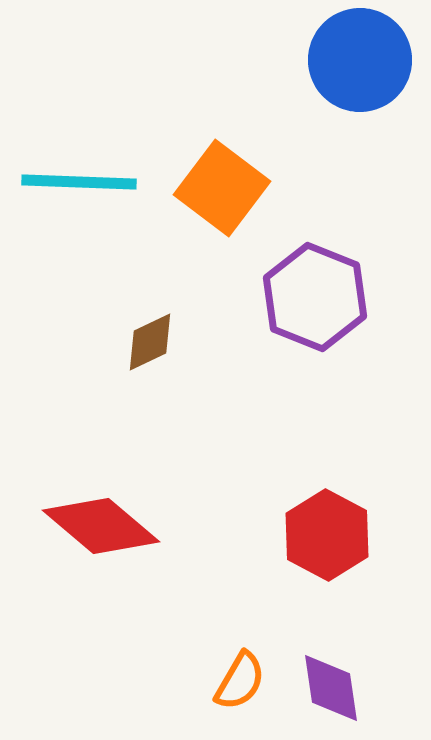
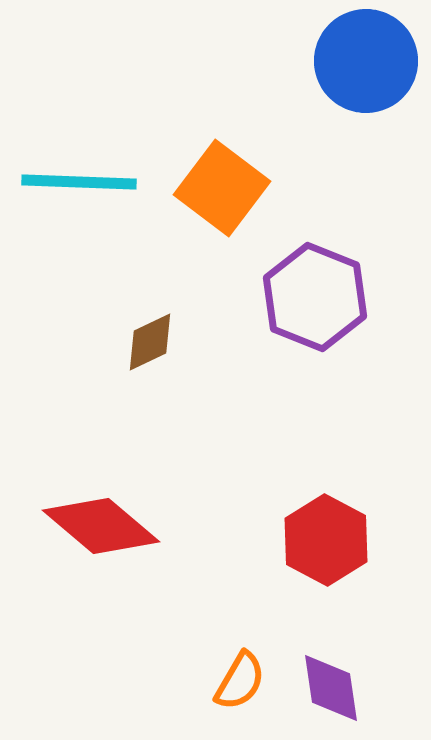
blue circle: moved 6 px right, 1 px down
red hexagon: moved 1 px left, 5 px down
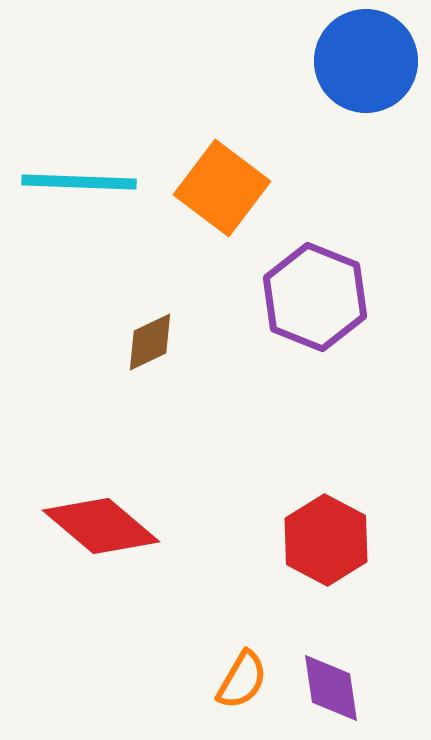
orange semicircle: moved 2 px right, 1 px up
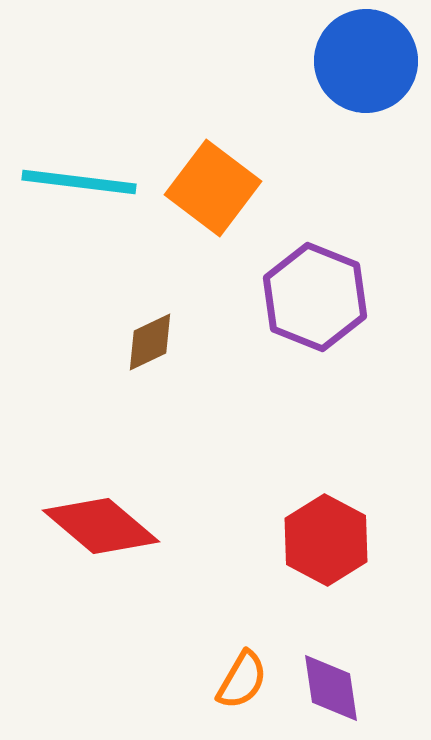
cyan line: rotated 5 degrees clockwise
orange square: moved 9 px left
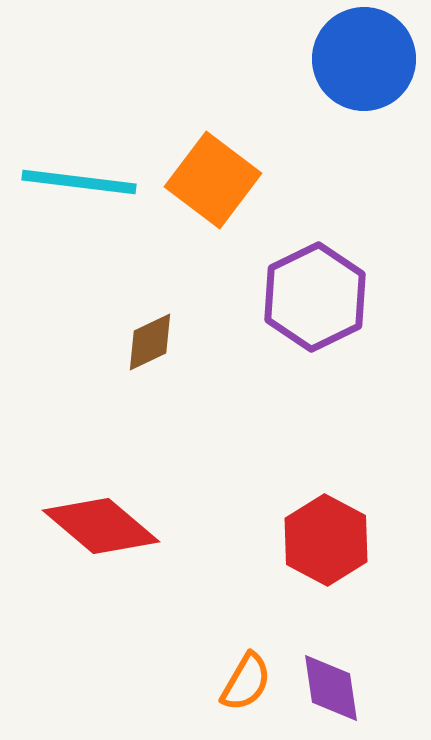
blue circle: moved 2 px left, 2 px up
orange square: moved 8 px up
purple hexagon: rotated 12 degrees clockwise
orange semicircle: moved 4 px right, 2 px down
